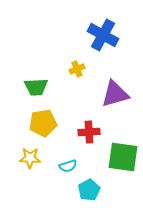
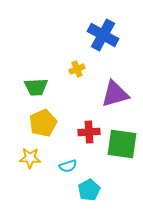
yellow pentagon: rotated 16 degrees counterclockwise
green square: moved 1 px left, 13 px up
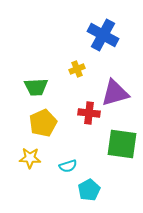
purple triangle: moved 1 px up
red cross: moved 19 px up; rotated 10 degrees clockwise
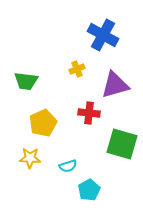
green trapezoid: moved 10 px left, 6 px up; rotated 10 degrees clockwise
purple triangle: moved 8 px up
green square: rotated 8 degrees clockwise
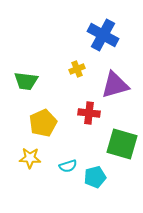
cyan pentagon: moved 6 px right, 13 px up; rotated 15 degrees clockwise
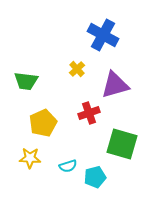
yellow cross: rotated 21 degrees counterclockwise
red cross: rotated 25 degrees counterclockwise
